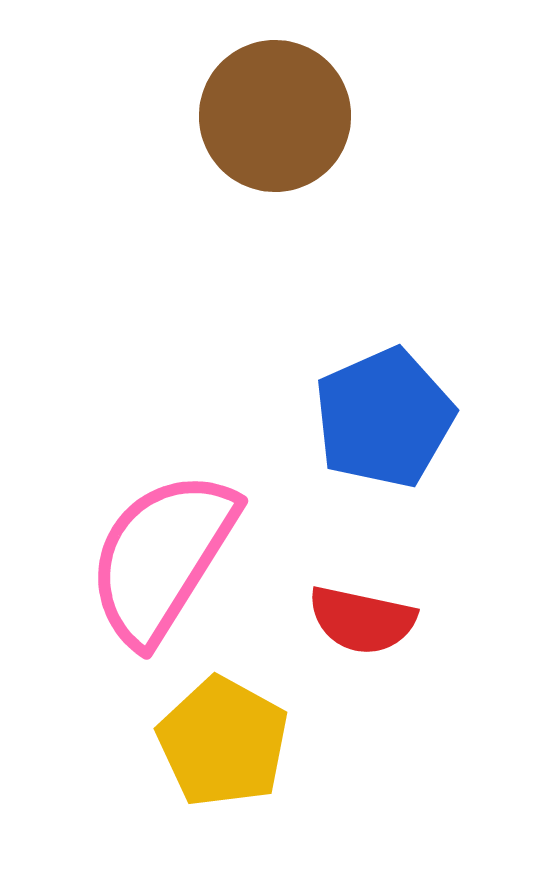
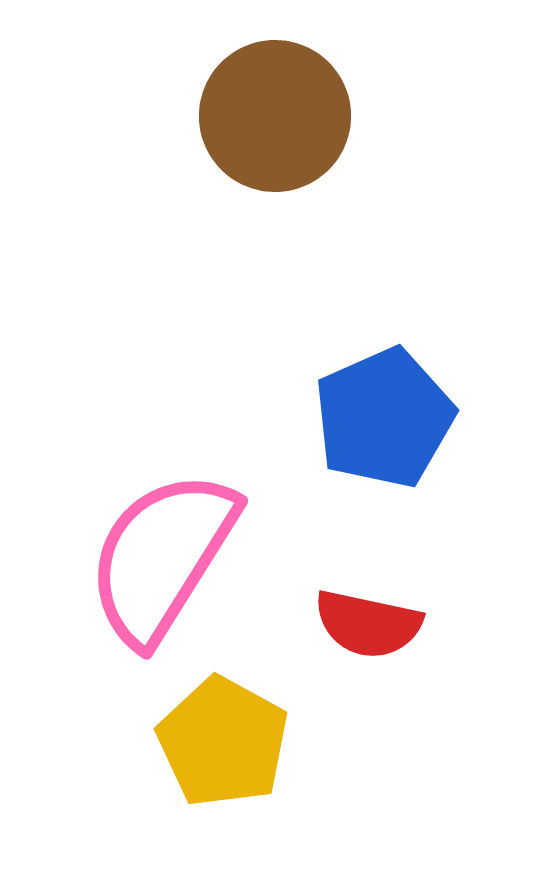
red semicircle: moved 6 px right, 4 px down
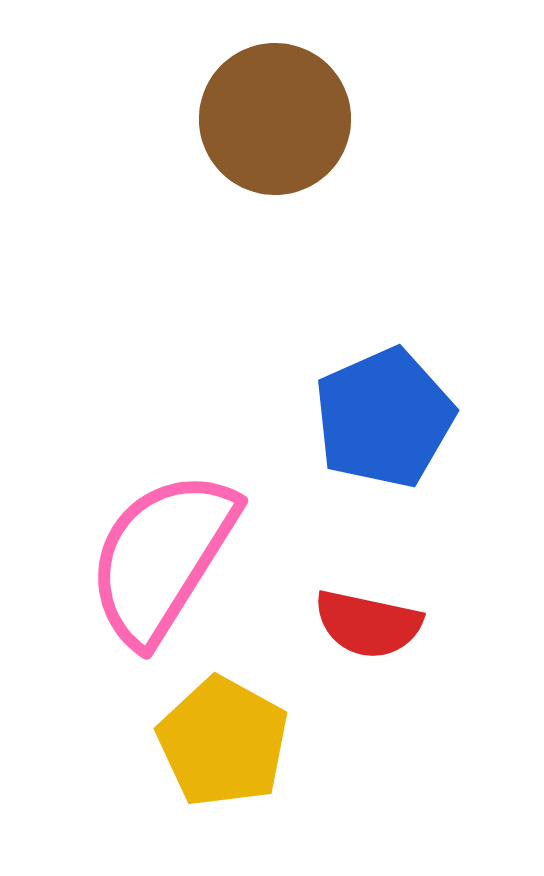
brown circle: moved 3 px down
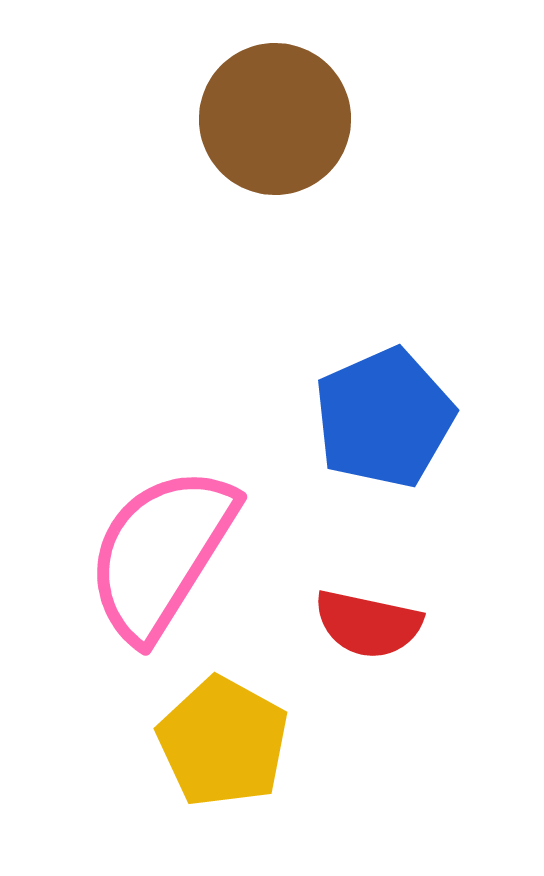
pink semicircle: moved 1 px left, 4 px up
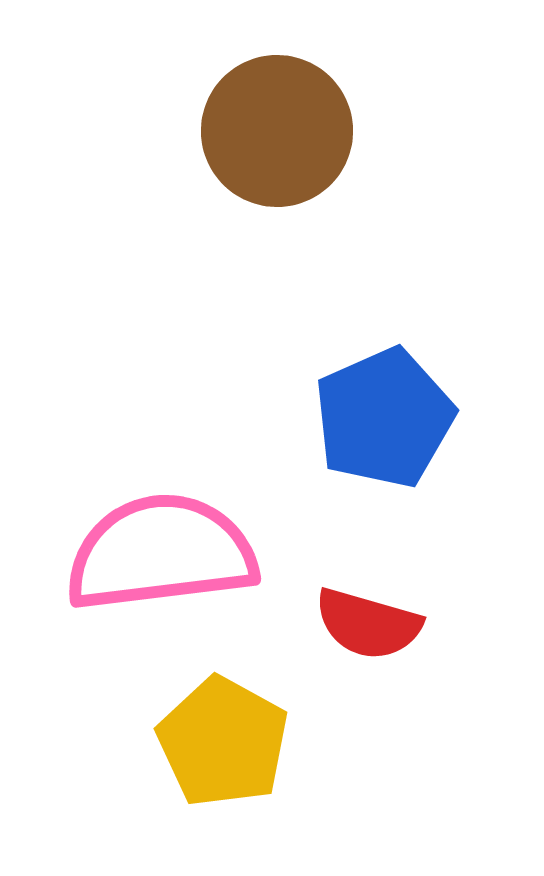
brown circle: moved 2 px right, 12 px down
pink semicircle: rotated 51 degrees clockwise
red semicircle: rotated 4 degrees clockwise
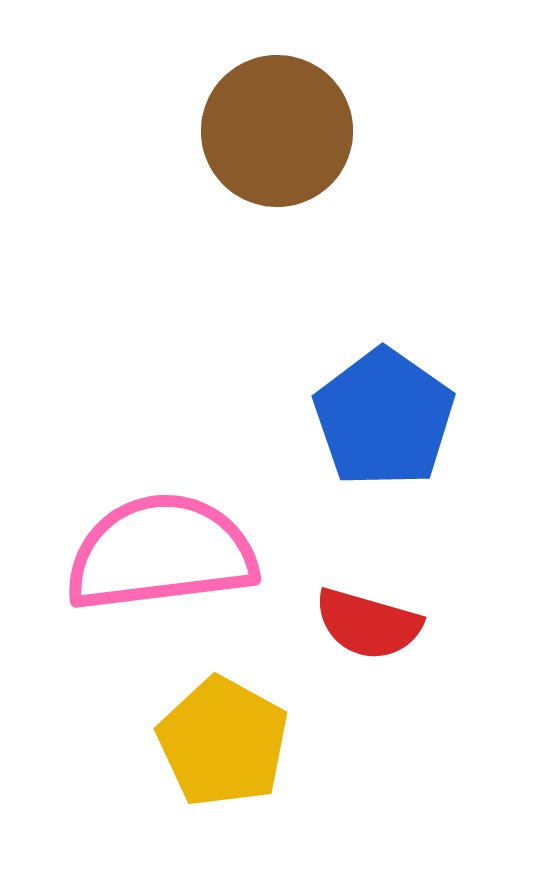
blue pentagon: rotated 13 degrees counterclockwise
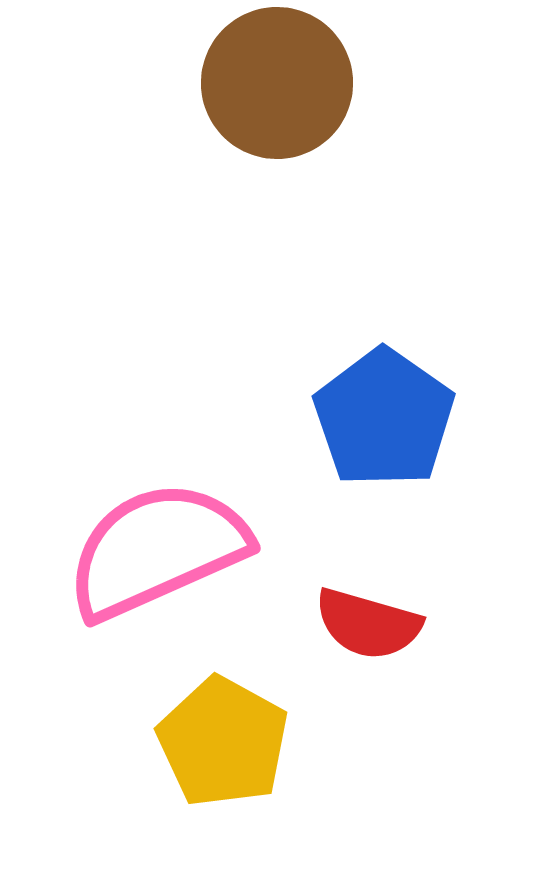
brown circle: moved 48 px up
pink semicircle: moved 4 px left, 3 px up; rotated 17 degrees counterclockwise
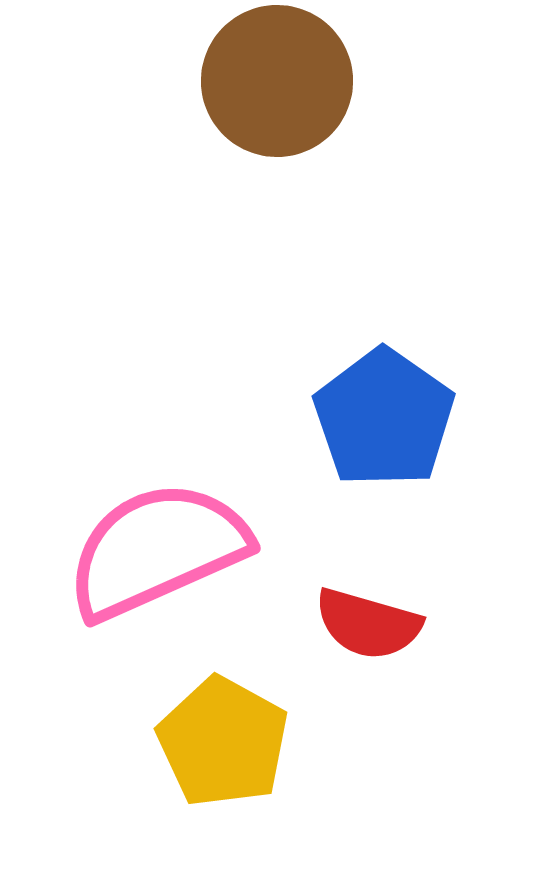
brown circle: moved 2 px up
